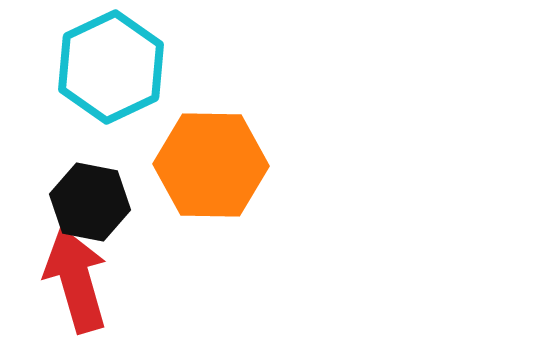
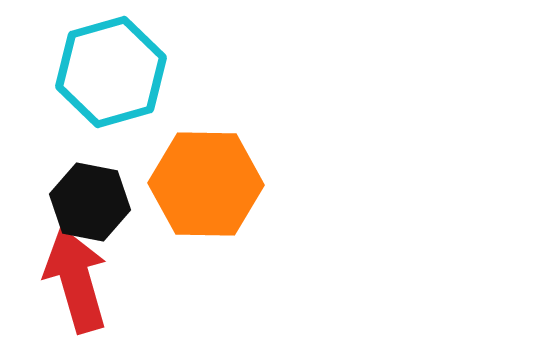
cyan hexagon: moved 5 px down; rotated 9 degrees clockwise
orange hexagon: moved 5 px left, 19 px down
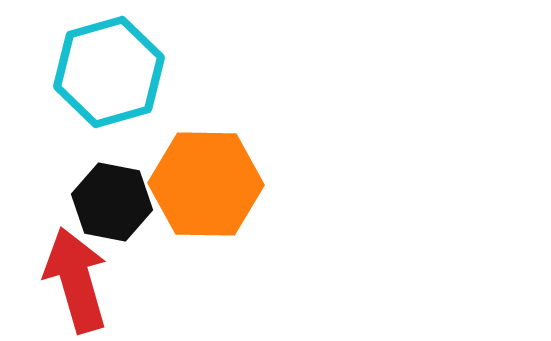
cyan hexagon: moved 2 px left
black hexagon: moved 22 px right
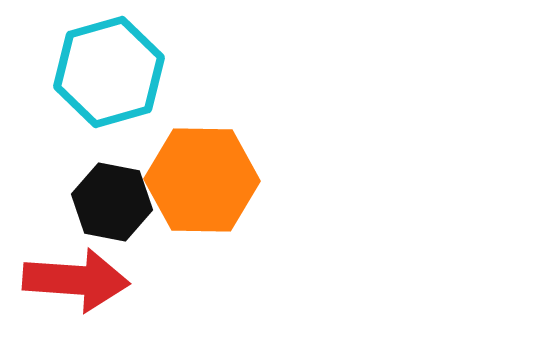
orange hexagon: moved 4 px left, 4 px up
red arrow: rotated 110 degrees clockwise
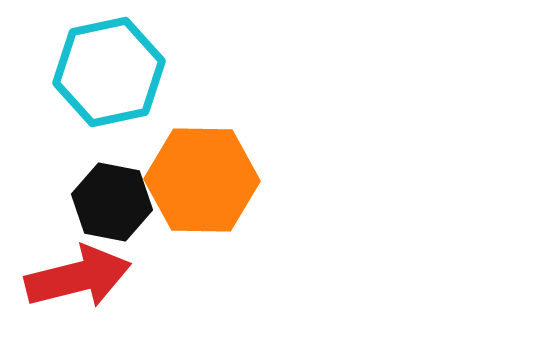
cyan hexagon: rotated 4 degrees clockwise
red arrow: moved 2 px right, 3 px up; rotated 18 degrees counterclockwise
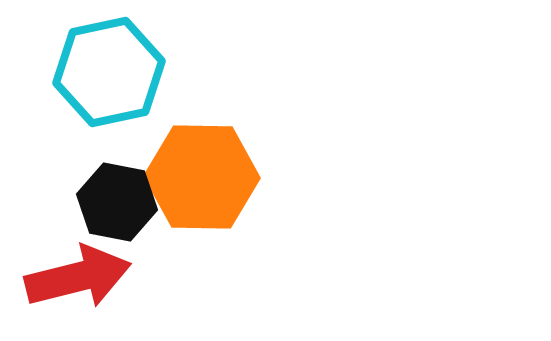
orange hexagon: moved 3 px up
black hexagon: moved 5 px right
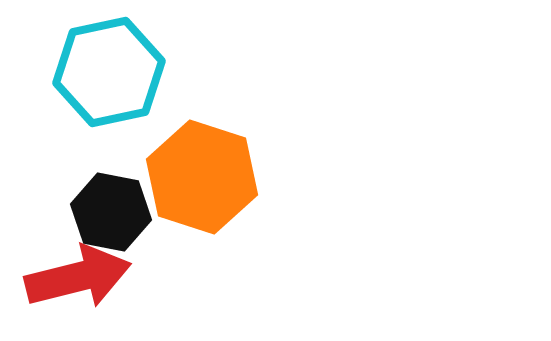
orange hexagon: rotated 17 degrees clockwise
black hexagon: moved 6 px left, 10 px down
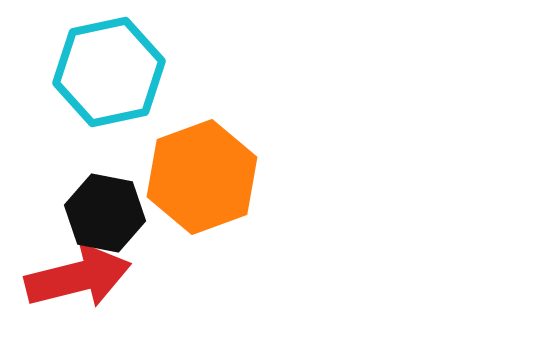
orange hexagon: rotated 22 degrees clockwise
black hexagon: moved 6 px left, 1 px down
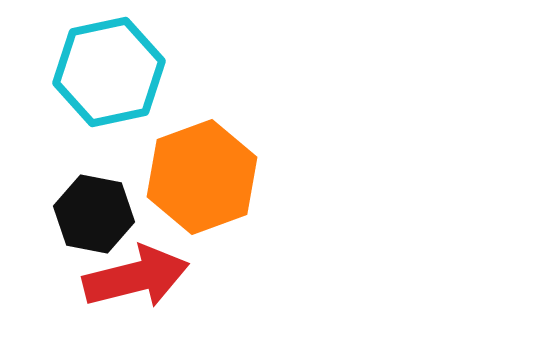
black hexagon: moved 11 px left, 1 px down
red arrow: moved 58 px right
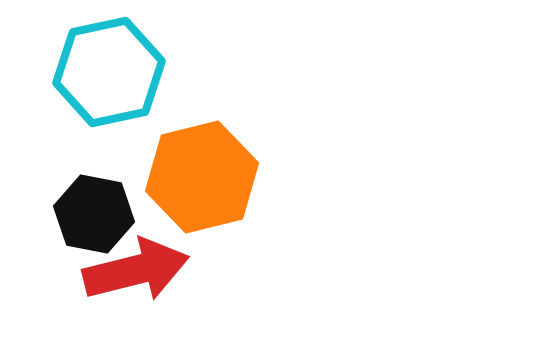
orange hexagon: rotated 6 degrees clockwise
red arrow: moved 7 px up
